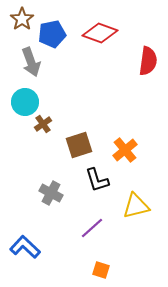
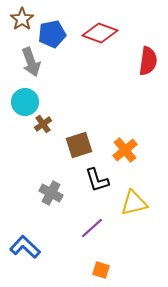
yellow triangle: moved 2 px left, 3 px up
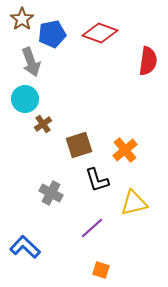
cyan circle: moved 3 px up
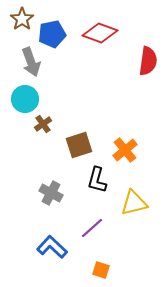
black L-shape: rotated 32 degrees clockwise
blue L-shape: moved 27 px right
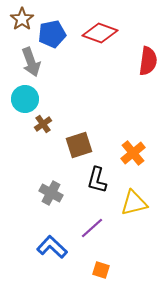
orange cross: moved 8 px right, 3 px down
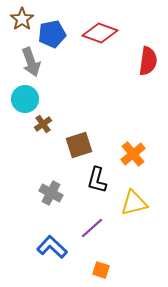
orange cross: moved 1 px down
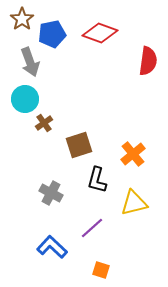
gray arrow: moved 1 px left
brown cross: moved 1 px right, 1 px up
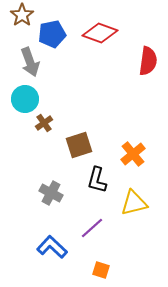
brown star: moved 4 px up
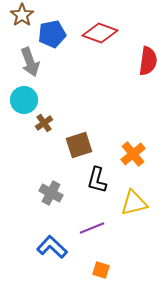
cyan circle: moved 1 px left, 1 px down
purple line: rotated 20 degrees clockwise
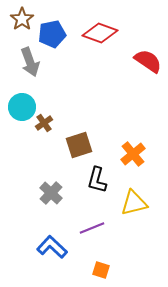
brown star: moved 4 px down
red semicircle: rotated 64 degrees counterclockwise
cyan circle: moved 2 px left, 7 px down
gray cross: rotated 15 degrees clockwise
